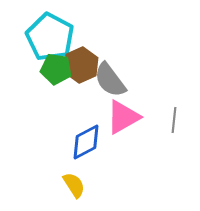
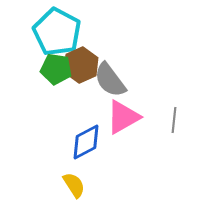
cyan pentagon: moved 7 px right, 5 px up
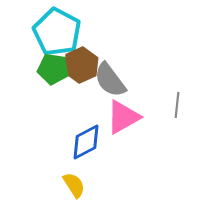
green pentagon: moved 3 px left
gray line: moved 3 px right, 15 px up
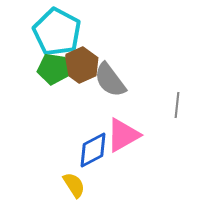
pink triangle: moved 18 px down
blue diamond: moved 7 px right, 8 px down
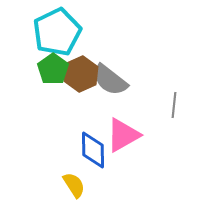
cyan pentagon: rotated 18 degrees clockwise
brown hexagon: moved 9 px down
green pentagon: rotated 28 degrees clockwise
gray semicircle: rotated 15 degrees counterclockwise
gray line: moved 3 px left
blue diamond: rotated 63 degrees counterclockwise
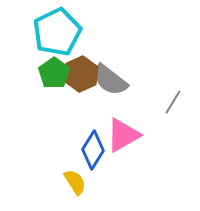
green pentagon: moved 1 px right, 4 px down
gray line: moved 1 px left, 3 px up; rotated 25 degrees clockwise
blue diamond: rotated 33 degrees clockwise
yellow semicircle: moved 1 px right, 3 px up
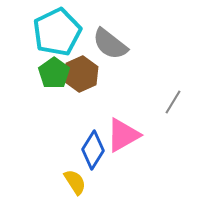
gray semicircle: moved 36 px up
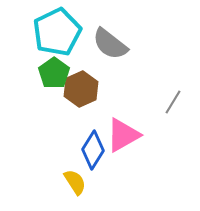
brown hexagon: moved 15 px down
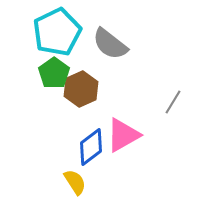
blue diamond: moved 2 px left, 3 px up; rotated 21 degrees clockwise
